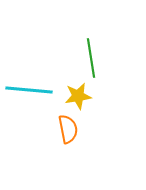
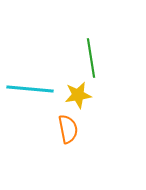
cyan line: moved 1 px right, 1 px up
yellow star: moved 1 px up
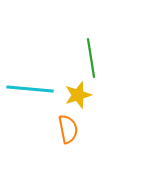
yellow star: rotated 8 degrees counterclockwise
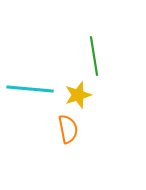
green line: moved 3 px right, 2 px up
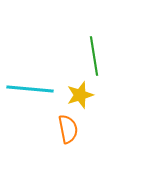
yellow star: moved 2 px right
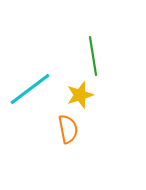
green line: moved 1 px left
cyan line: rotated 42 degrees counterclockwise
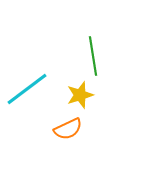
cyan line: moved 3 px left
orange semicircle: rotated 76 degrees clockwise
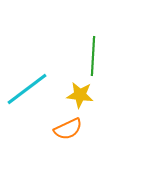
green line: rotated 12 degrees clockwise
yellow star: rotated 24 degrees clockwise
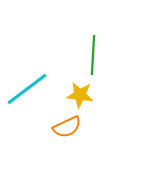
green line: moved 1 px up
orange semicircle: moved 1 px left, 2 px up
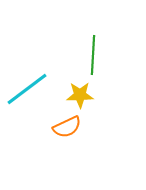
yellow star: rotated 8 degrees counterclockwise
